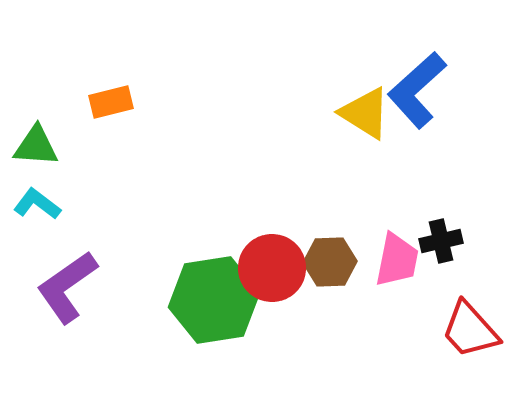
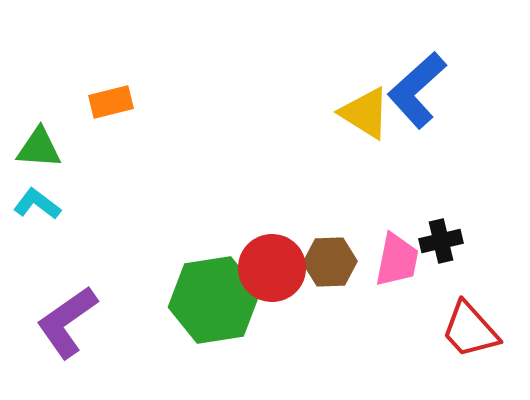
green triangle: moved 3 px right, 2 px down
purple L-shape: moved 35 px down
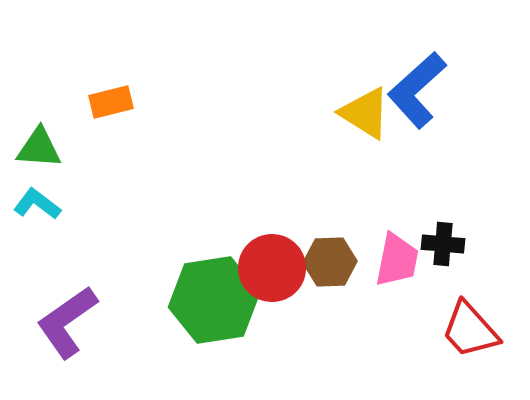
black cross: moved 2 px right, 3 px down; rotated 18 degrees clockwise
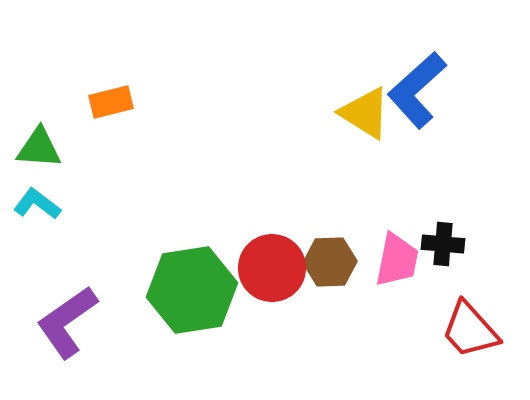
green hexagon: moved 22 px left, 10 px up
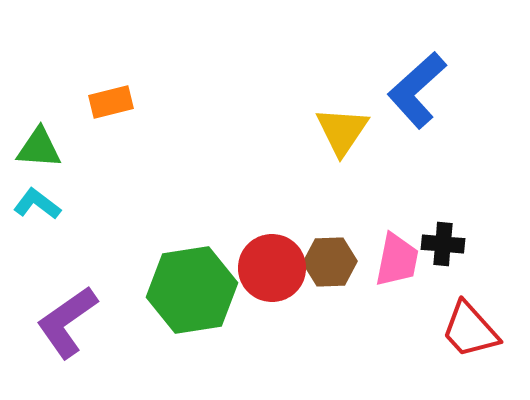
yellow triangle: moved 23 px left, 18 px down; rotated 32 degrees clockwise
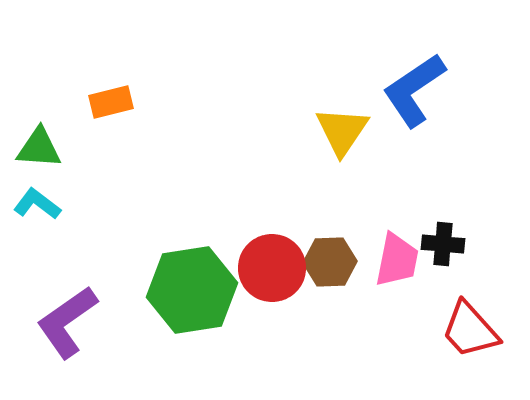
blue L-shape: moved 3 px left; rotated 8 degrees clockwise
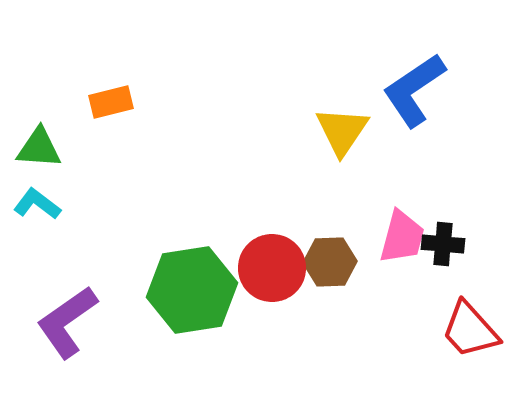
pink trapezoid: moved 5 px right, 23 px up; rotated 4 degrees clockwise
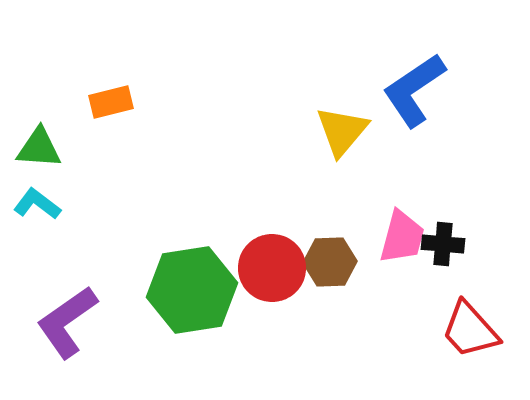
yellow triangle: rotated 6 degrees clockwise
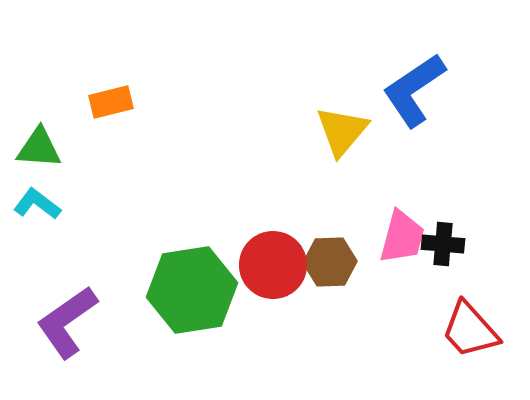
red circle: moved 1 px right, 3 px up
